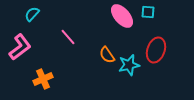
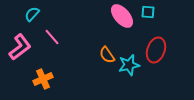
pink line: moved 16 px left
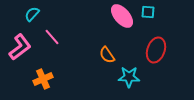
cyan star: moved 12 px down; rotated 15 degrees clockwise
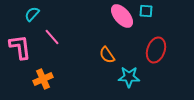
cyan square: moved 2 px left, 1 px up
pink L-shape: rotated 60 degrees counterclockwise
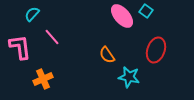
cyan square: rotated 32 degrees clockwise
cyan star: rotated 10 degrees clockwise
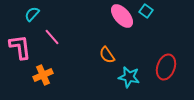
red ellipse: moved 10 px right, 17 px down
orange cross: moved 4 px up
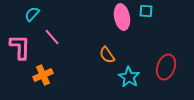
cyan square: rotated 32 degrees counterclockwise
pink ellipse: moved 1 px down; rotated 30 degrees clockwise
pink L-shape: rotated 8 degrees clockwise
cyan star: rotated 20 degrees clockwise
